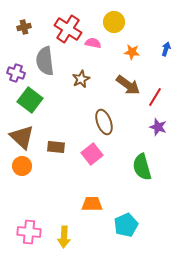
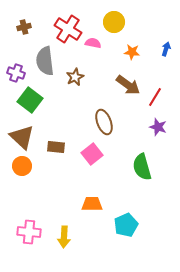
brown star: moved 6 px left, 2 px up
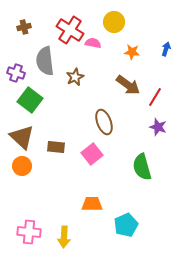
red cross: moved 2 px right, 1 px down
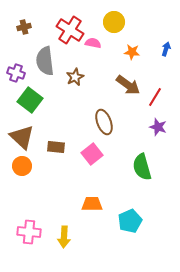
cyan pentagon: moved 4 px right, 4 px up
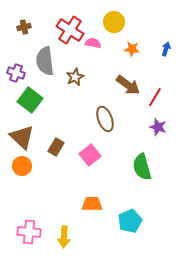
orange star: moved 3 px up
brown ellipse: moved 1 px right, 3 px up
brown rectangle: rotated 66 degrees counterclockwise
pink square: moved 2 px left, 1 px down
